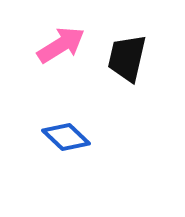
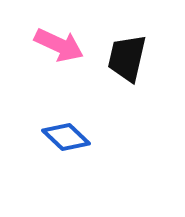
pink arrow: moved 2 px left; rotated 57 degrees clockwise
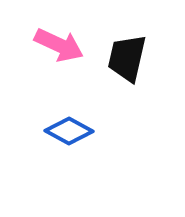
blue diamond: moved 3 px right, 6 px up; rotated 15 degrees counterclockwise
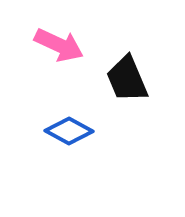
black trapezoid: moved 21 px down; rotated 36 degrees counterclockwise
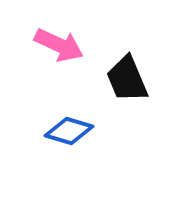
blue diamond: rotated 12 degrees counterclockwise
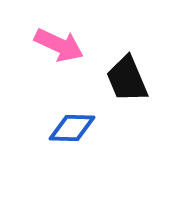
blue diamond: moved 3 px right, 3 px up; rotated 15 degrees counterclockwise
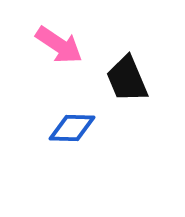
pink arrow: rotated 9 degrees clockwise
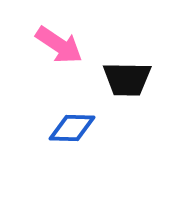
black trapezoid: rotated 66 degrees counterclockwise
